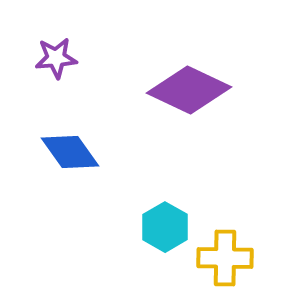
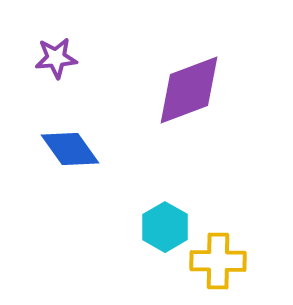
purple diamond: rotated 46 degrees counterclockwise
blue diamond: moved 3 px up
yellow cross: moved 7 px left, 3 px down
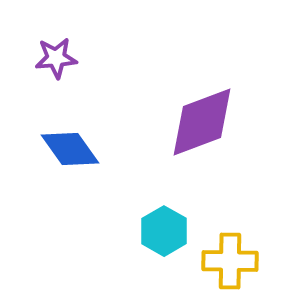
purple diamond: moved 13 px right, 32 px down
cyan hexagon: moved 1 px left, 4 px down
yellow cross: moved 12 px right
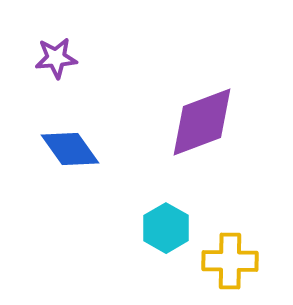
cyan hexagon: moved 2 px right, 3 px up
